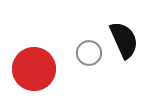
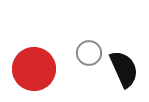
black semicircle: moved 29 px down
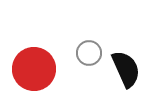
black semicircle: moved 2 px right
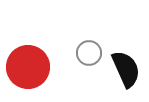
red circle: moved 6 px left, 2 px up
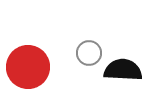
black semicircle: moved 3 px left, 1 px down; rotated 63 degrees counterclockwise
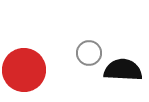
red circle: moved 4 px left, 3 px down
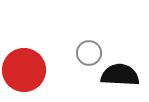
black semicircle: moved 3 px left, 5 px down
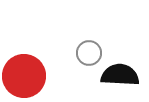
red circle: moved 6 px down
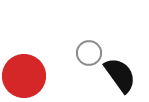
black semicircle: rotated 51 degrees clockwise
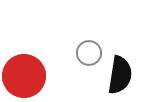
black semicircle: rotated 45 degrees clockwise
